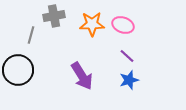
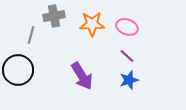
pink ellipse: moved 4 px right, 2 px down
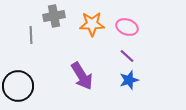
gray line: rotated 18 degrees counterclockwise
black circle: moved 16 px down
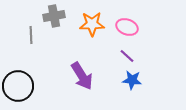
blue star: moved 3 px right; rotated 24 degrees clockwise
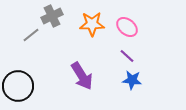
gray cross: moved 2 px left; rotated 15 degrees counterclockwise
pink ellipse: rotated 20 degrees clockwise
gray line: rotated 54 degrees clockwise
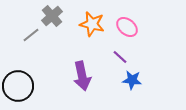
gray cross: rotated 15 degrees counterclockwise
orange star: rotated 15 degrees clockwise
purple line: moved 7 px left, 1 px down
purple arrow: rotated 20 degrees clockwise
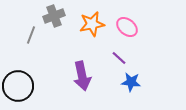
gray cross: moved 2 px right; rotated 20 degrees clockwise
orange star: rotated 25 degrees counterclockwise
gray line: rotated 30 degrees counterclockwise
purple line: moved 1 px left, 1 px down
blue star: moved 1 px left, 2 px down
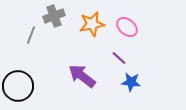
purple arrow: rotated 140 degrees clockwise
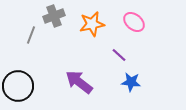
pink ellipse: moved 7 px right, 5 px up
purple line: moved 3 px up
purple arrow: moved 3 px left, 6 px down
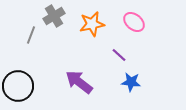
gray cross: rotated 10 degrees counterclockwise
